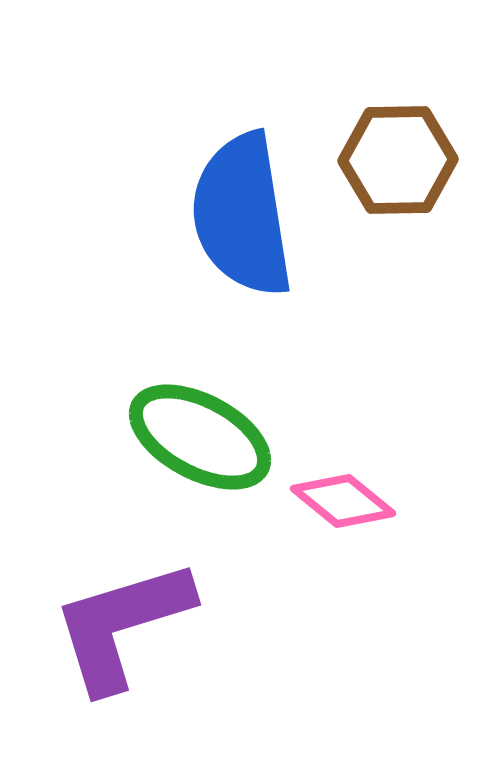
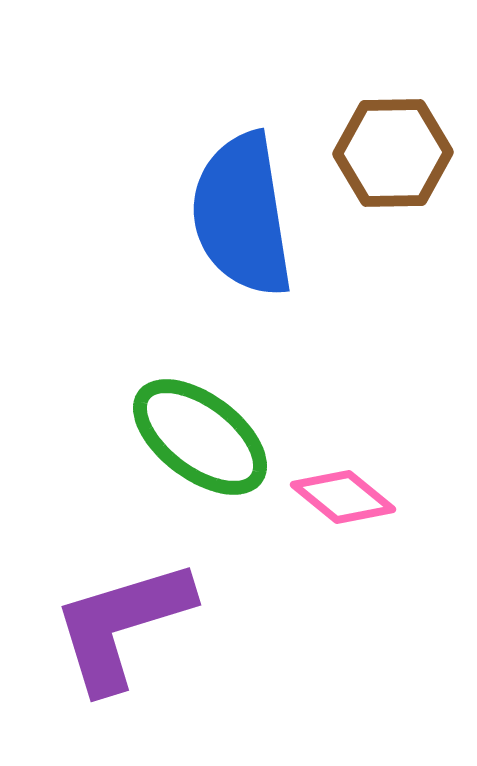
brown hexagon: moved 5 px left, 7 px up
green ellipse: rotated 9 degrees clockwise
pink diamond: moved 4 px up
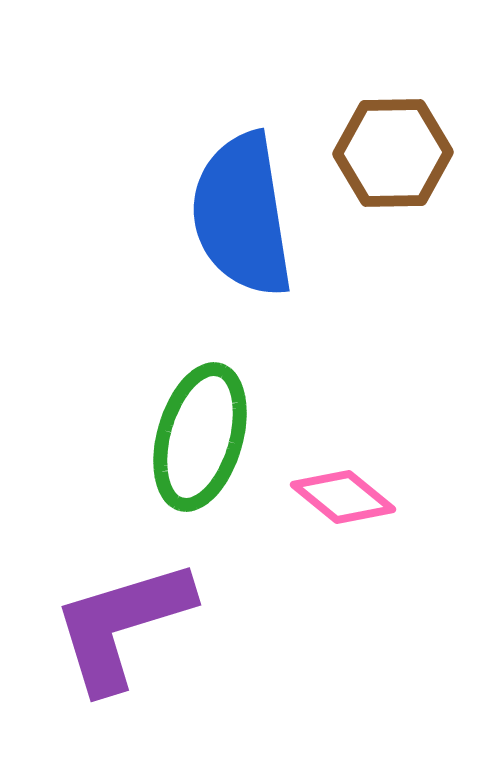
green ellipse: rotated 69 degrees clockwise
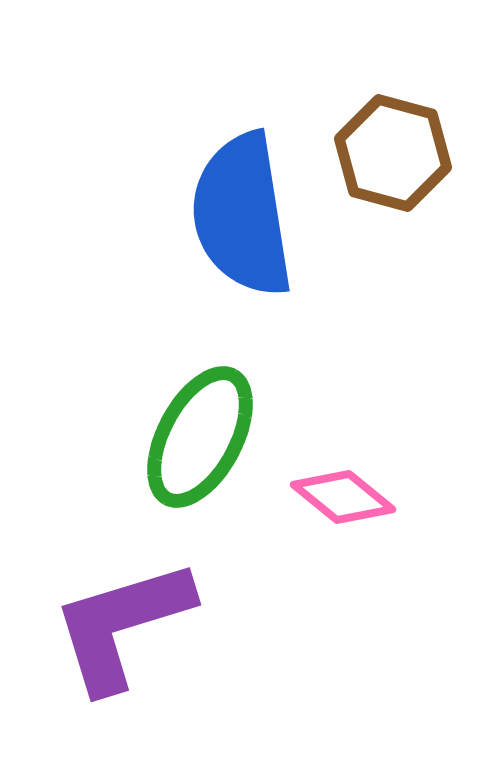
brown hexagon: rotated 16 degrees clockwise
green ellipse: rotated 12 degrees clockwise
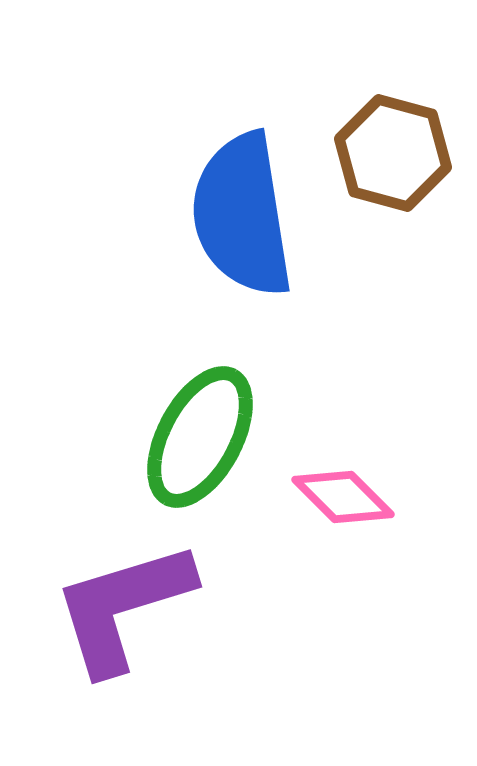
pink diamond: rotated 6 degrees clockwise
purple L-shape: moved 1 px right, 18 px up
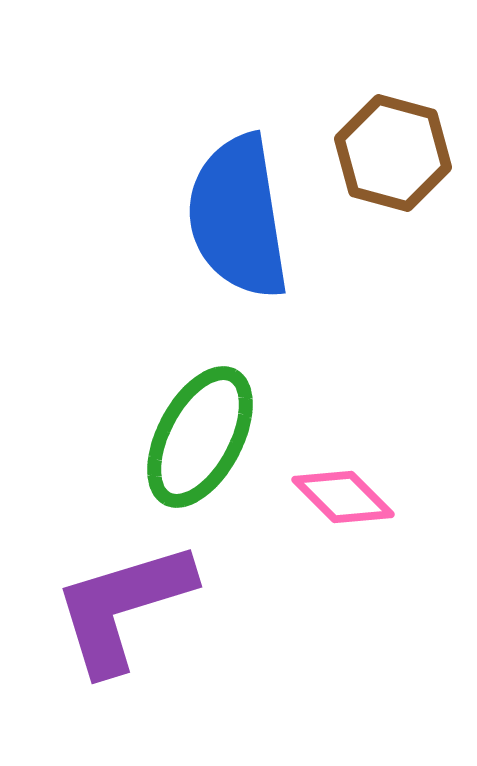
blue semicircle: moved 4 px left, 2 px down
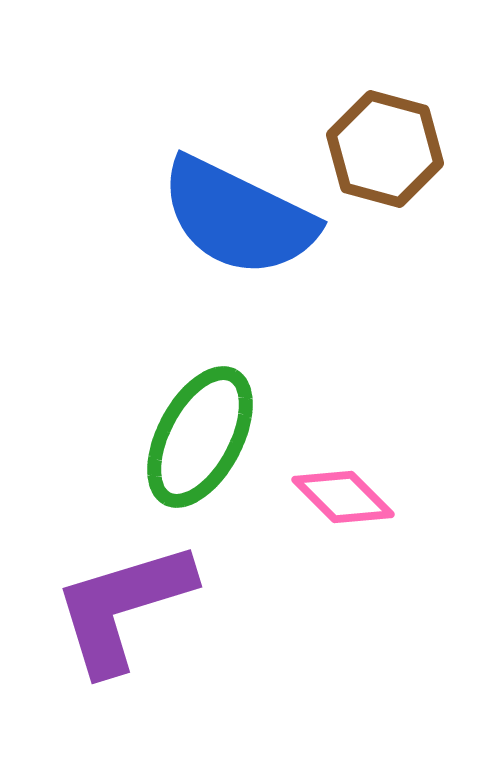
brown hexagon: moved 8 px left, 4 px up
blue semicircle: rotated 55 degrees counterclockwise
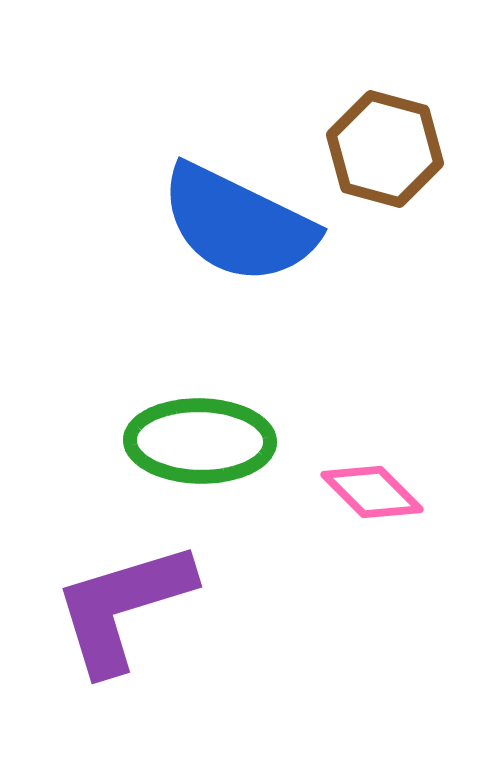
blue semicircle: moved 7 px down
green ellipse: moved 4 px down; rotated 63 degrees clockwise
pink diamond: moved 29 px right, 5 px up
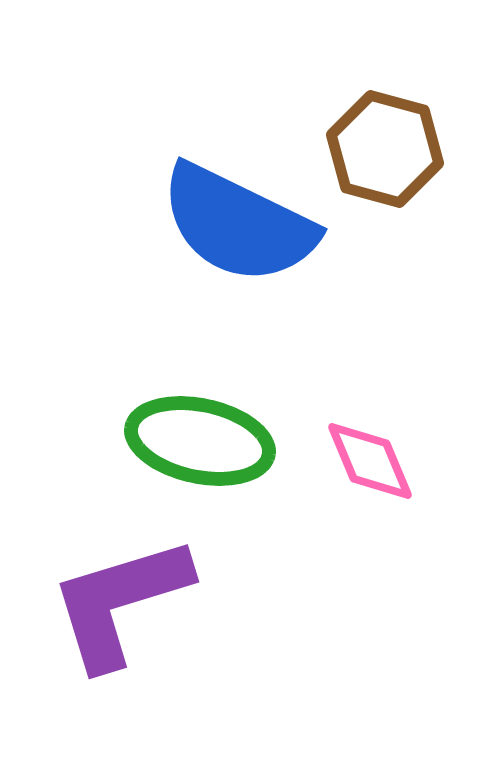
green ellipse: rotated 11 degrees clockwise
pink diamond: moved 2 px left, 31 px up; rotated 22 degrees clockwise
purple L-shape: moved 3 px left, 5 px up
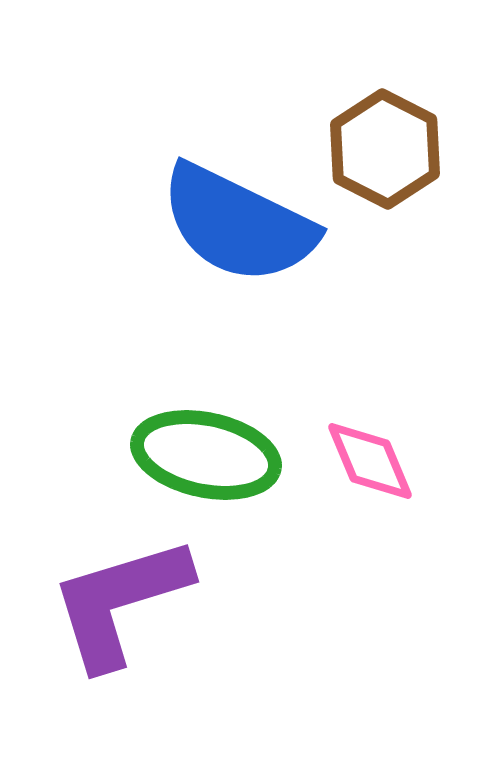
brown hexagon: rotated 12 degrees clockwise
green ellipse: moved 6 px right, 14 px down
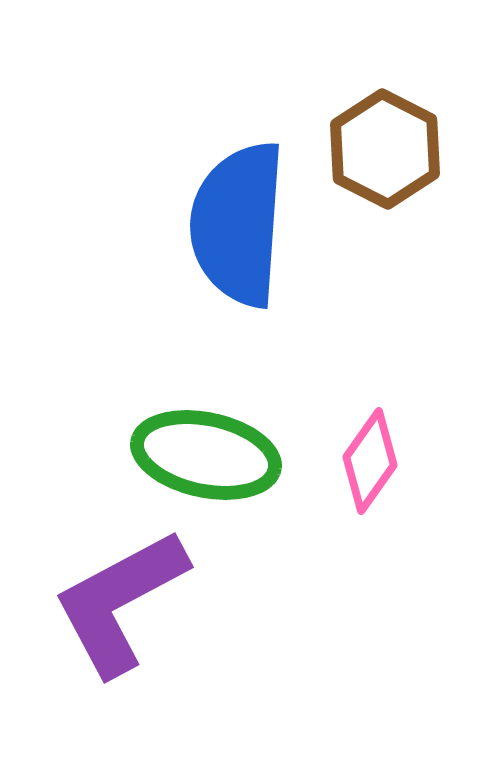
blue semicircle: rotated 68 degrees clockwise
pink diamond: rotated 58 degrees clockwise
purple L-shape: rotated 11 degrees counterclockwise
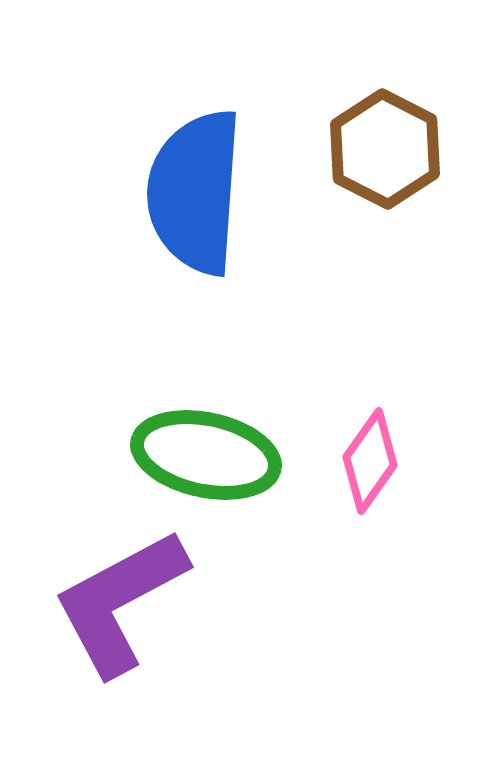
blue semicircle: moved 43 px left, 32 px up
